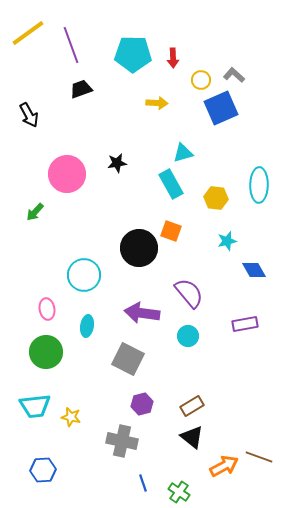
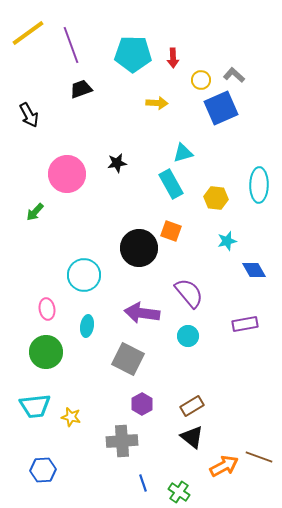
purple hexagon at (142, 404): rotated 15 degrees counterclockwise
gray cross at (122, 441): rotated 16 degrees counterclockwise
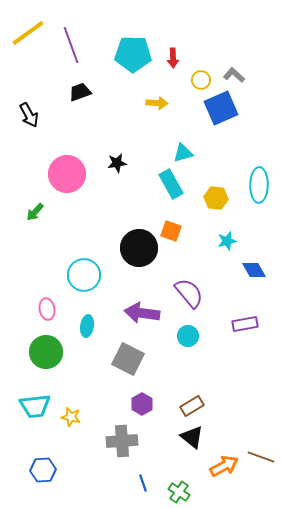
black trapezoid at (81, 89): moved 1 px left, 3 px down
brown line at (259, 457): moved 2 px right
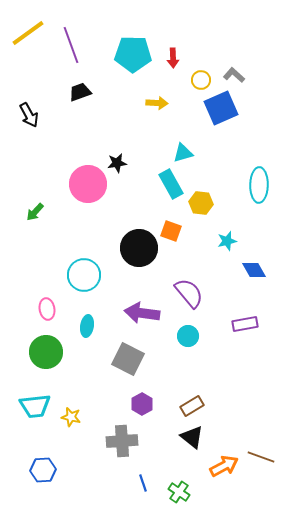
pink circle at (67, 174): moved 21 px right, 10 px down
yellow hexagon at (216, 198): moved 15 px left, 5 px down
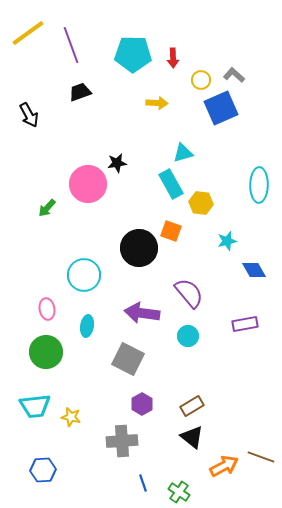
green arrow at (35, 212): moved 12 px right, 4 px up
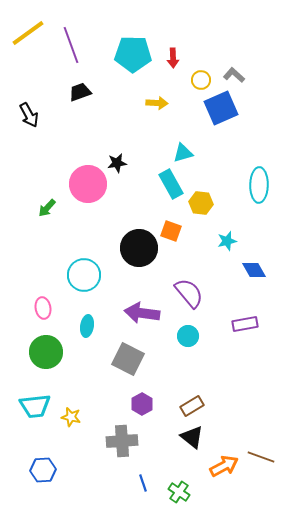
pink ellipse at (47, 309): moved 4 px left, 1 px up
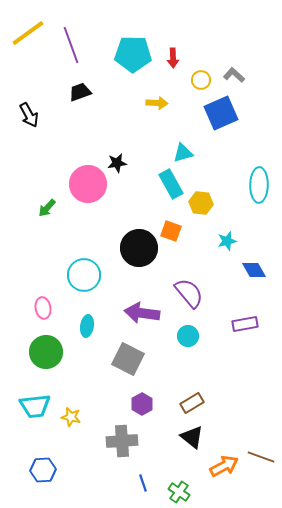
blue square at (221, 108): moved 5 px down
brown rectangle at (192, 406): moved 3 px up
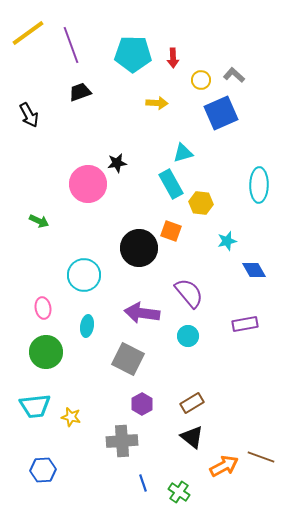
green arrow at (47, 208): moved 8 px left, 13 px down; rotated 108 degrees counterclockwise
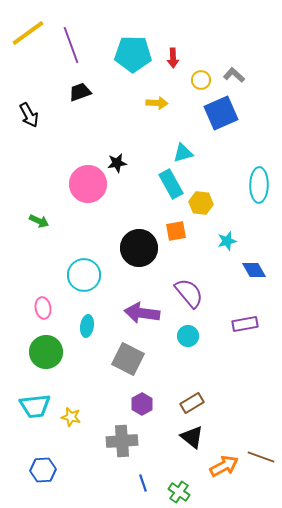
orange square at (171, 231): moved 5 px right; rotated 30 degrees counterclockwise
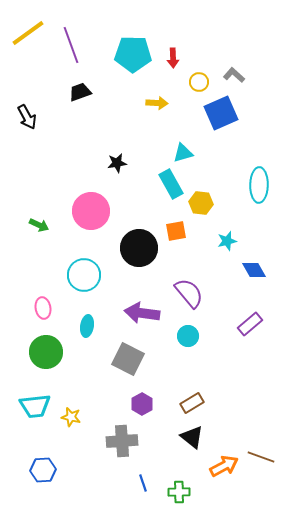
yellow circle at (201, 80): moved 2 px left, 2 px down
black arrow at (29, 115): moved 2 px left, 2 px down
pink circle at (88, 184): moved 3 px right, 27 px down
green arrow at (39, 221): moved 4 px down
purple rectangle at (245, 324): moved 5 px right; rotated 30 degrees counterclockwise
green cross at (179, 492): rotated 35 degrees counterclockwise
